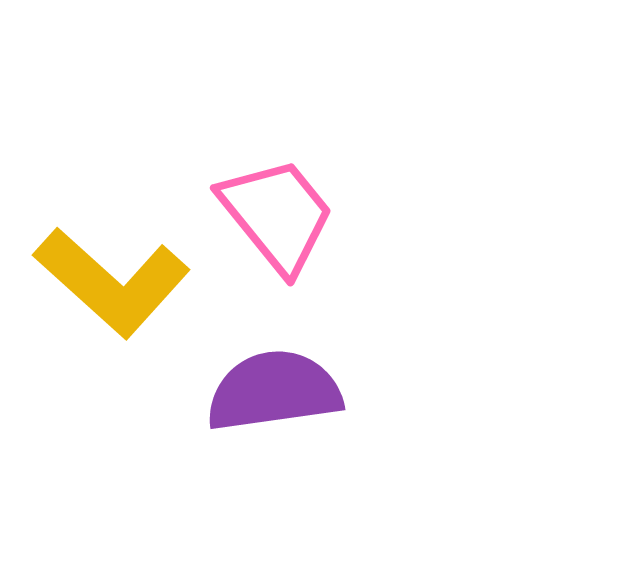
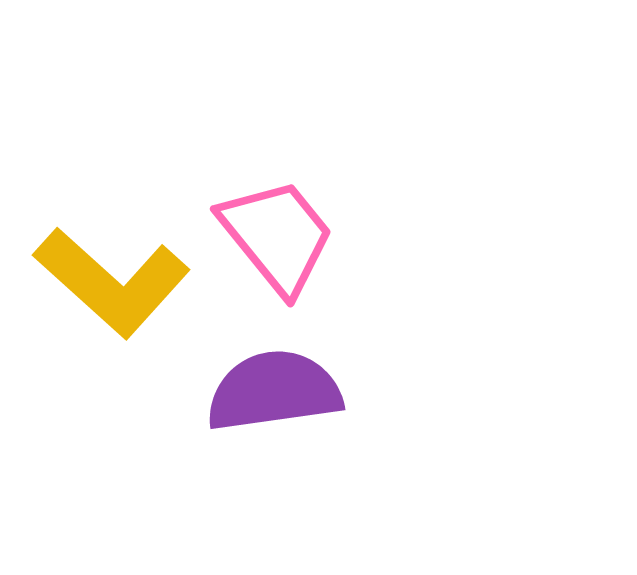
pink trapezoid: moved 21 px down
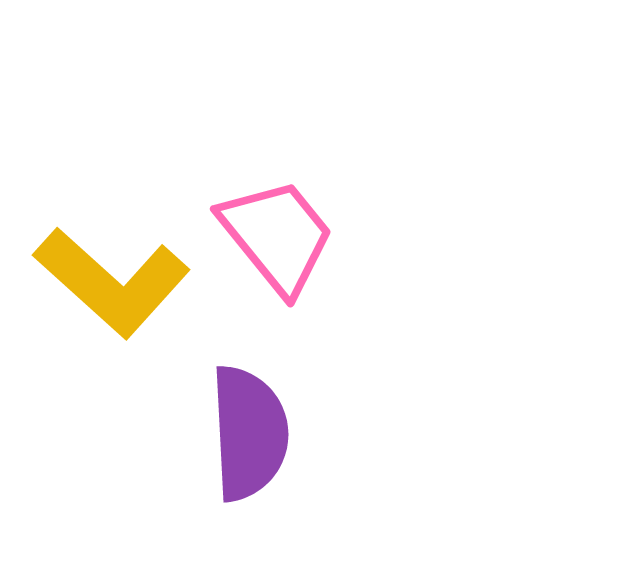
purple semicircle: moved 25 px left, 42 px down; rotated 95 degrees clockwise
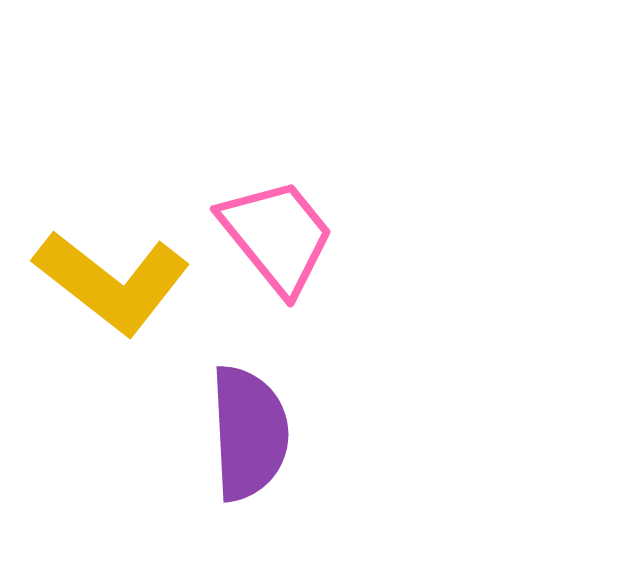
yellow L-shape: rotated 4 degrees counterclockwise
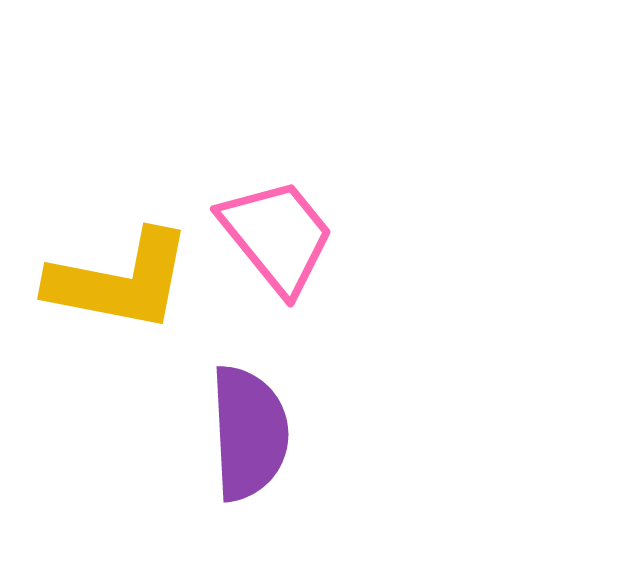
yellow L-shape: moved 8 px right, 1 px up; rotated 27 degrees counterclockwise
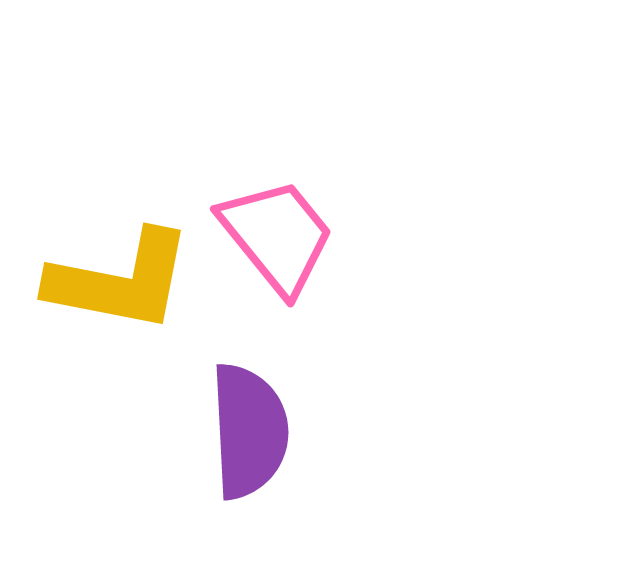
purple semicircle: moved 2 px up
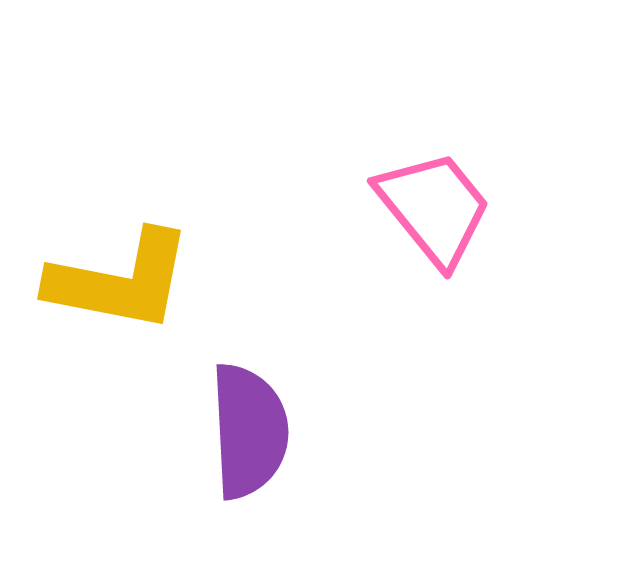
pink trapezoid: moved 157 px right, 28 px up
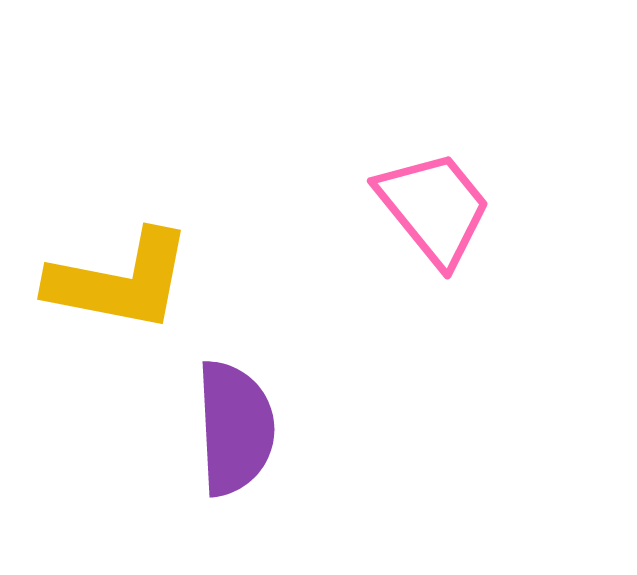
purple semicircle: moved 14 px left, 3 px up
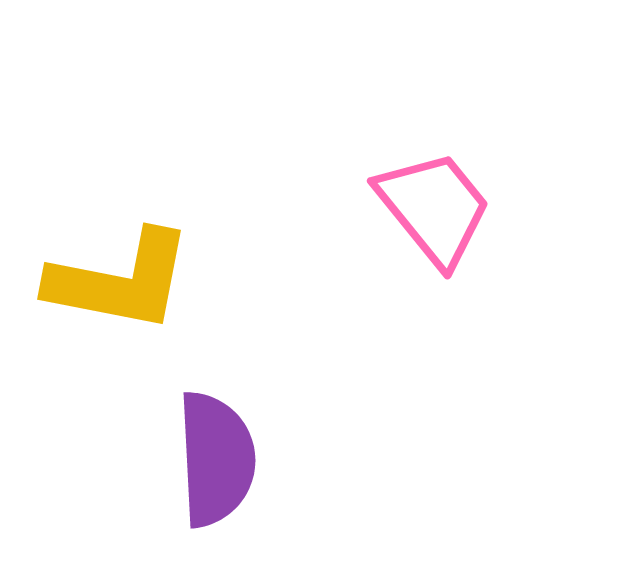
purple semicircle: moved 19 px left, 31 px down
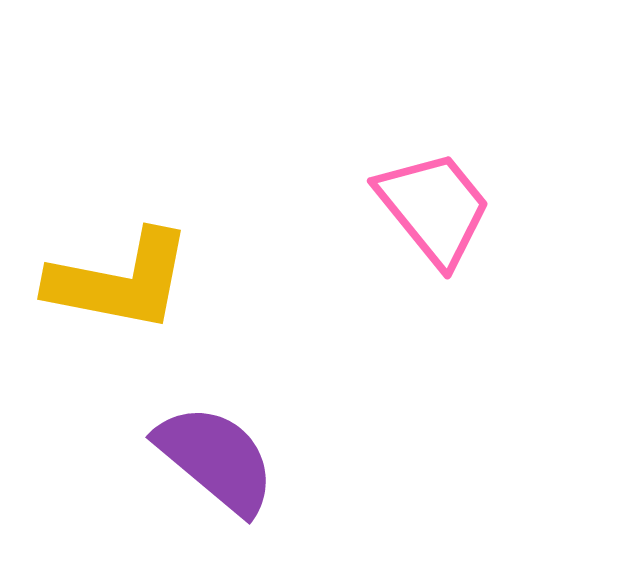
purple semicircle: rotated 47 degrees counterclockwise
